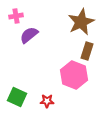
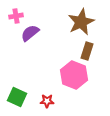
purple semicircle: moved 1 px right, 2 px up
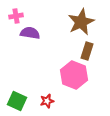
purple semicircle: rotated 48 degrees clockwise
green square: moved 4 px down
red star: rotated 16 degrees counterclockwise
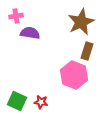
red star: moved 6 px left, 1 px down; rotated 24 degrees clockwise
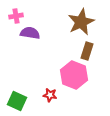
red star: moved 9 px right, 7 px up
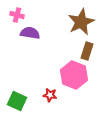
pink cross: moved 1 px right, 1 px up; rotated 24 degrees clockwise
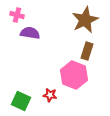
brown star: moved 4 px right, 2 px up
green square: moved 4 px right
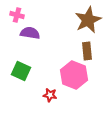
brown star: moved 3 px right
brown rectangle: rotated 24 degrees counterclockwise
green square: moved 30 px up
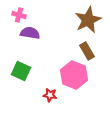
pink cross: moved 2 px right
brown rectangle: rotated 24 degrees counterclockwise
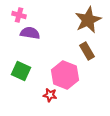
pink hexagon: moved 9 px left
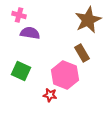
brown rectangle: moved 5 px left, 2 px down
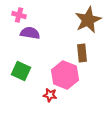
brown rectangle: rotated 24 degrees clockwise
